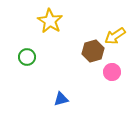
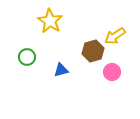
blue triangle: moved 29 px up
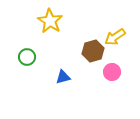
yellow arrow: moved 1 px down
blue triangle: moved 2 px right, 7 px down
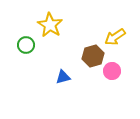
yellow star: moved 4 px down
brown hexagon: moved 5 px down
green circle: moved 1 px left, 12 px up
pink circle: moved 1 px up
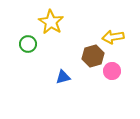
yellow star: moved 1 px right, 3 px up
yellow arrow: moved 2 px left; rotated 25 degrees clockwise
green circle: moved 2 px right, 1 px up
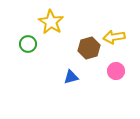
yellow arrow: moved 1 px right
brown hexagon: moved 4 px left, 8 px up
pink circle: moved 4 px right
blue triangle: moved 8 px right
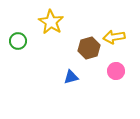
green circle: moved 10 px left, 3 px up
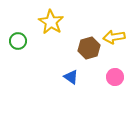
pink circle: moved 1 px left, 6 px down
blue triangle: rotated 49 degrees clockwise
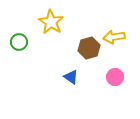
green circle: moved 1 px right, 1 px down
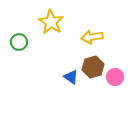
yellow arrow: moved 22 px left
brown hexagon: moved 4 px right, 19 px down
